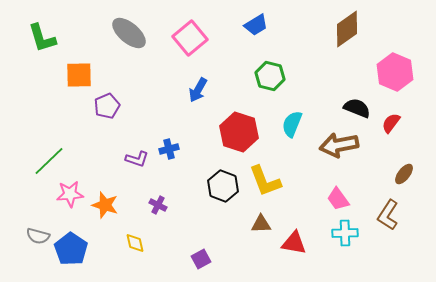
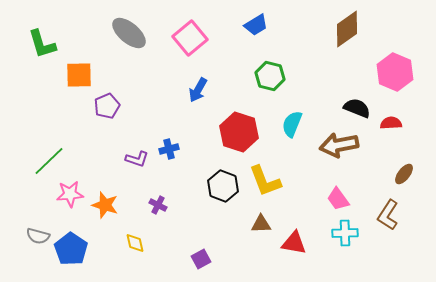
green L-shape: moved 6 px down
red semicircle: rotated 50 degrees clockwise
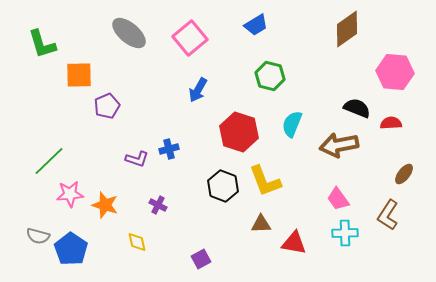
pink hexagon: rotated 18 degrees counterclockwise
yellow diamond: moved 2 px right, 1 px up
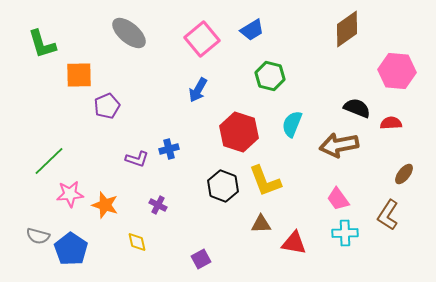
blue trapezoid: moved 4 px left, 5 px down
pink square: moved 12 px right, 1 px down
pink hexagon: moved 2 px right, 1 px up
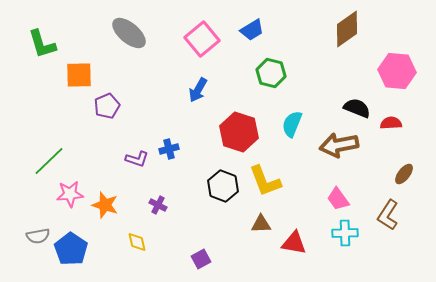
green hexagon: moved 1 px right, 3 px up
gray semicircle: rotated 25 degrees counterclockwise
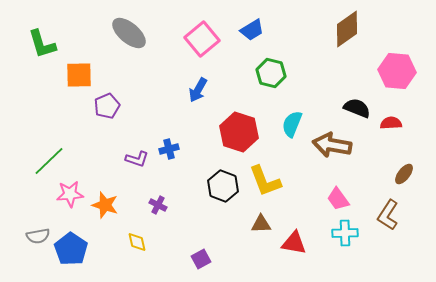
brown arrow: moved 7 px left; rotated 21 degrees clockwise
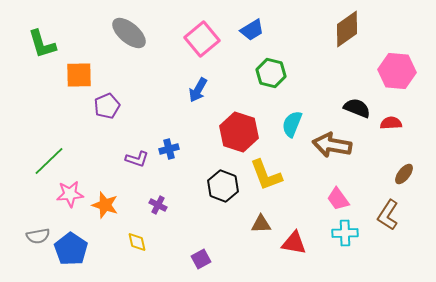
yellow L-shape: moved 1 px right, 6 px up
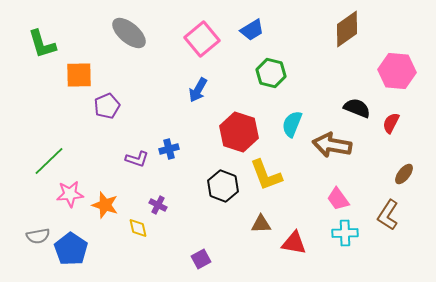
red semicircle: rotated 60 degrees counterclockwise
yellow diamond: moved 1 px right, 14 px up
